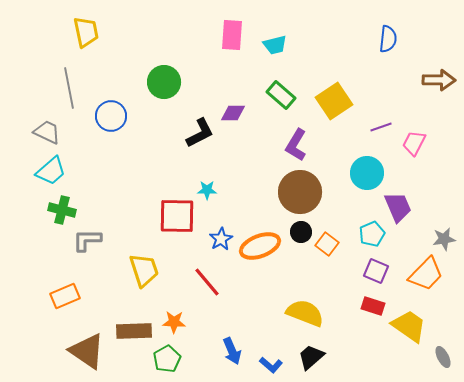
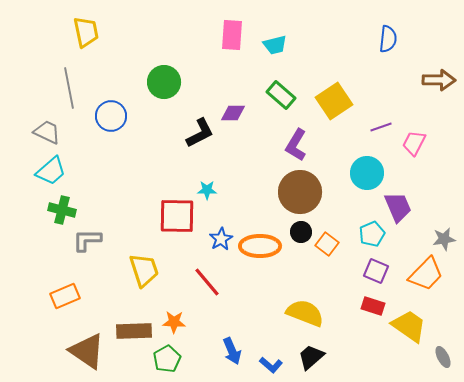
orange ellipse at (260, 246): rotated 21 degrees clockwise
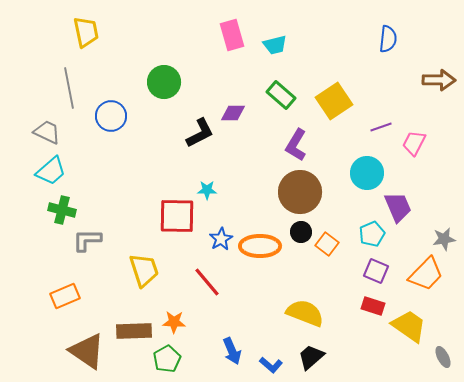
pink rectangle at (232, 35): rotated 20 degrees counterclockwise
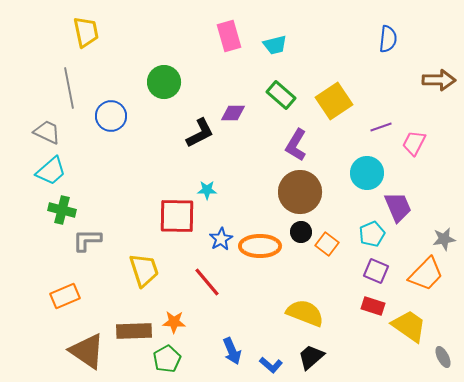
pink rectangle at (232, 35): moved 3 px left, 1 px down
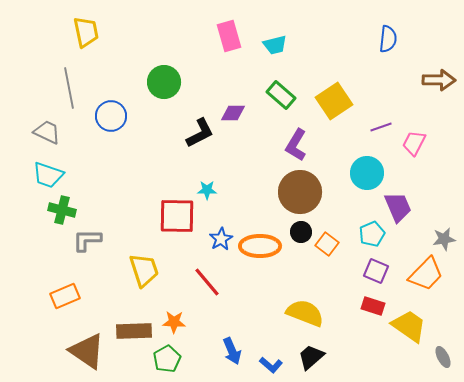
cyan trapezoid at (51, 171): moved 3 px left, 4 px down; rotated 60 degrees clockwise
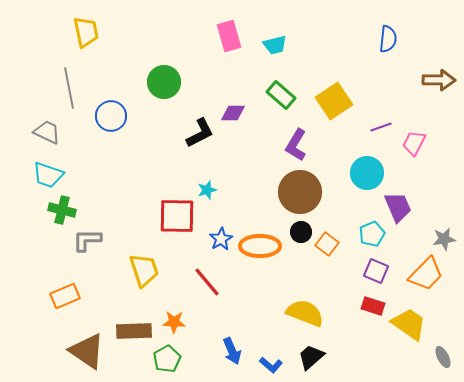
cyan star at (207, 190): rotated 18 degrees counterclockwise
yellow trapezoid at (409, 326): moved 2 px up
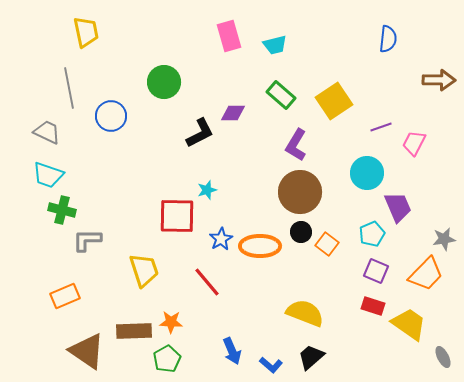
orange star at (174, 322): moved 3 px left
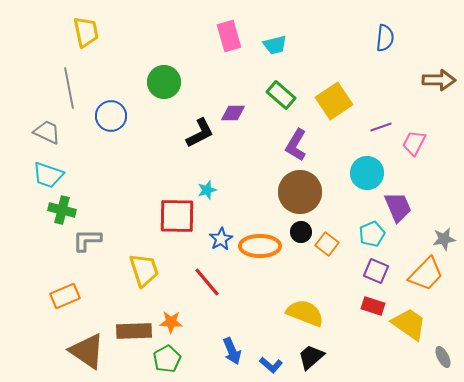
blue semicircle at (388, 39): moved 3 px left, 1 px up
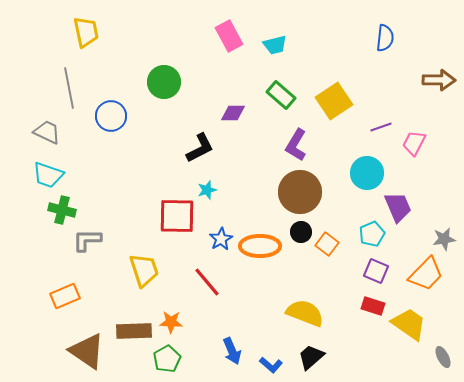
pink rectangle at (229, 36): rotated 12 degrees counterclockwise
black L-shape at (200, 133): moved 15 px down
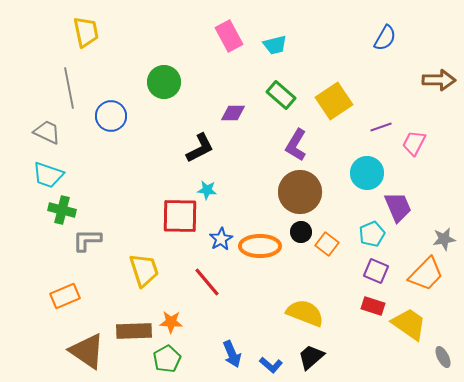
blue semicircle at (385, 38): rotated 24 degrees clockwise
cyan star at (207, 190): rotated 24 degrees clockwise
red square at (177, 216): moved 3 px right
blue arrow at (232, 351): moved 3 px down
